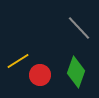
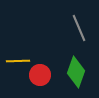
gray line: rotated 20 degrees clockwise
yellow line: rotated 30 degrees clockwise
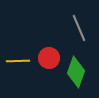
red circle: moved 9 px right, 17 px up
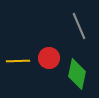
gray line: moved 2 px up
green diamond: moved 1 px right, 2 px down; rotated 8 degrees counterclockwise
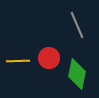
gray line: moved 2 px left, 1 px up
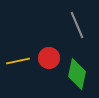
yellow line: rotated 10 degrees counterclockwise
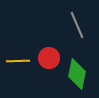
yellow line: rotated 10 degrees clockwise
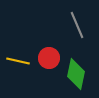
yellow line: rotated 15 degrees clockwise
green diamond: moved 1 px left
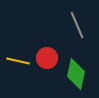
red circle: moved 2 px left
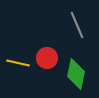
yellow line: moved 2 px down
